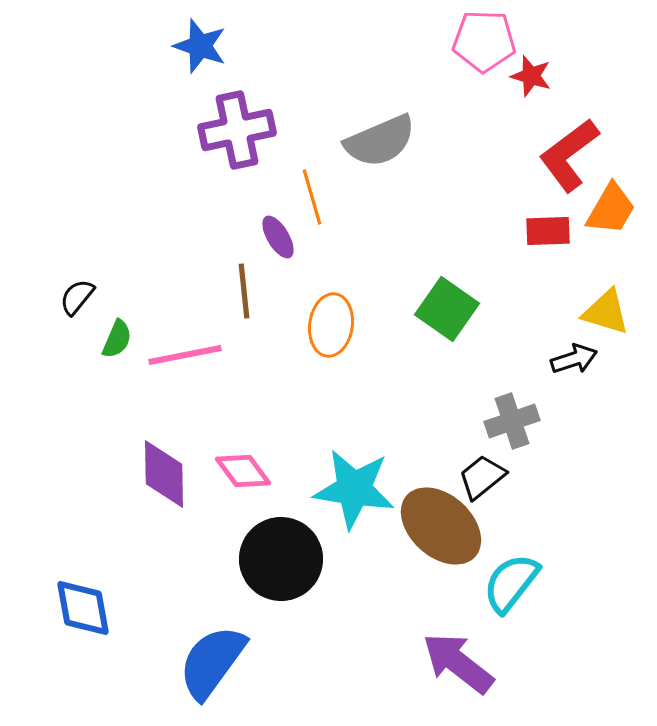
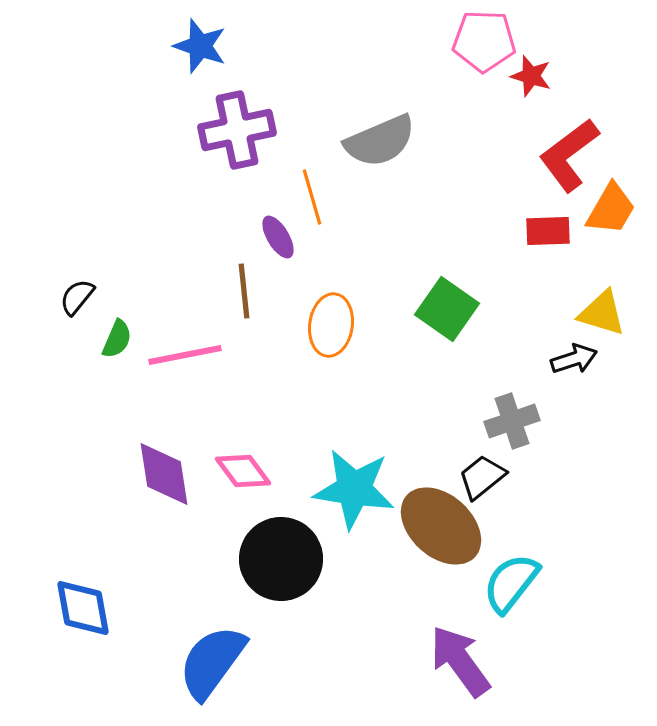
yellow triangle: moved 4 px left, 1 px down
purple diamond: rotated 8 degrees counterclockwise
purple arrow: moved 2 px right, 2 px up; rotated 16 degrees clockwise
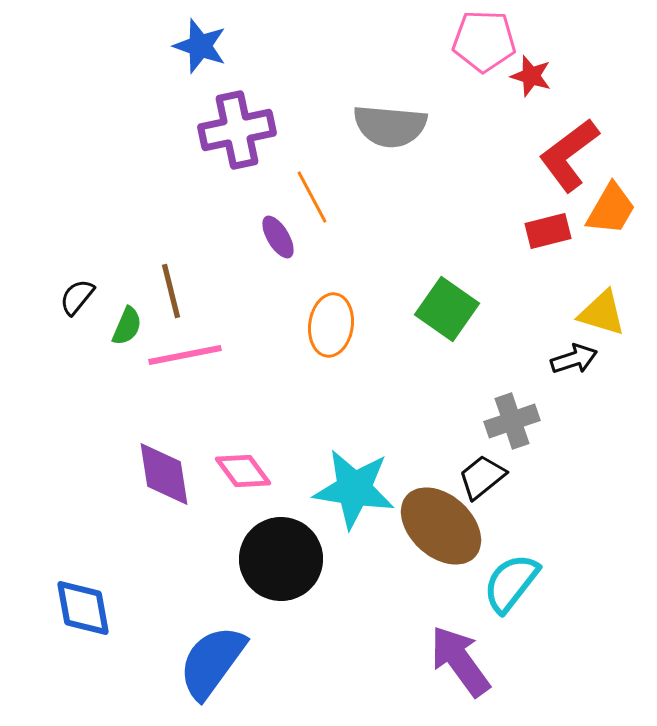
gray semicircle: moved 10 px right, 15 px up; rotated 28 degrees clockwise
orange line: rotated 12 degrees counterclockwise
red rectangle: rotated 12 degrees counterclockwise
brown line: moved 73 px left; rotated 8 degrees counterclockwise
green semicircle: moved 10 px right, 13 px up
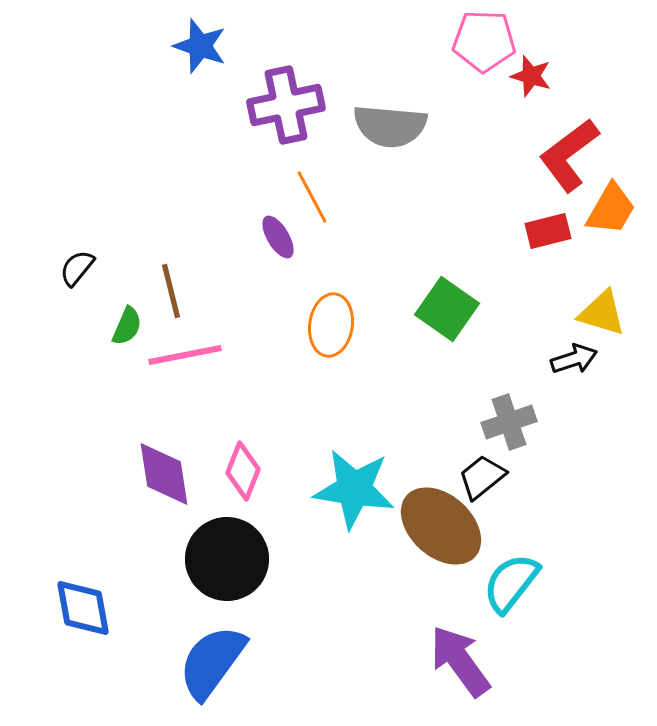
purple cross: moved 49 px right, 25 px up
black semicircle: moved 29 px up
gray cross: moved 3 px left, 1 px down
pink diamond: rotated 58 degrees clockwise
black circle: moved 54 px left
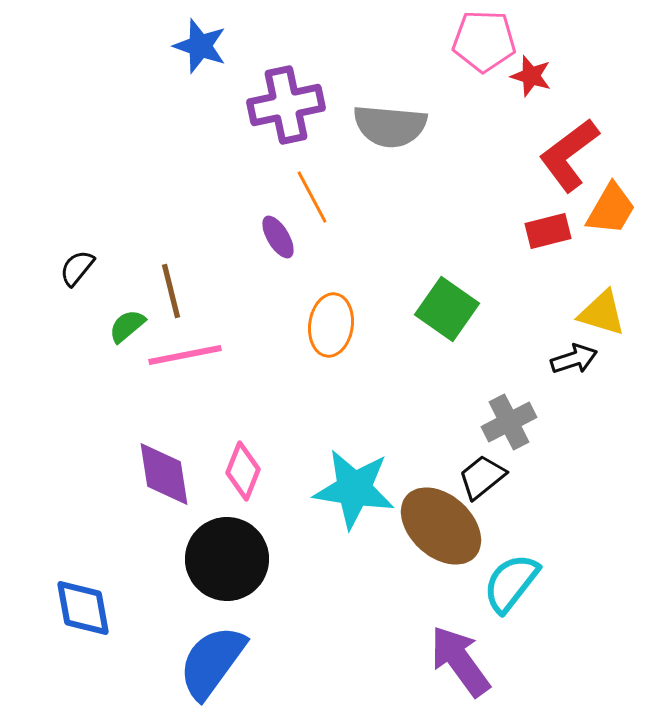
green semicircle: rotated 153 degrees counterclockwise
gray cross: rotated 8 degrees counterclockwise
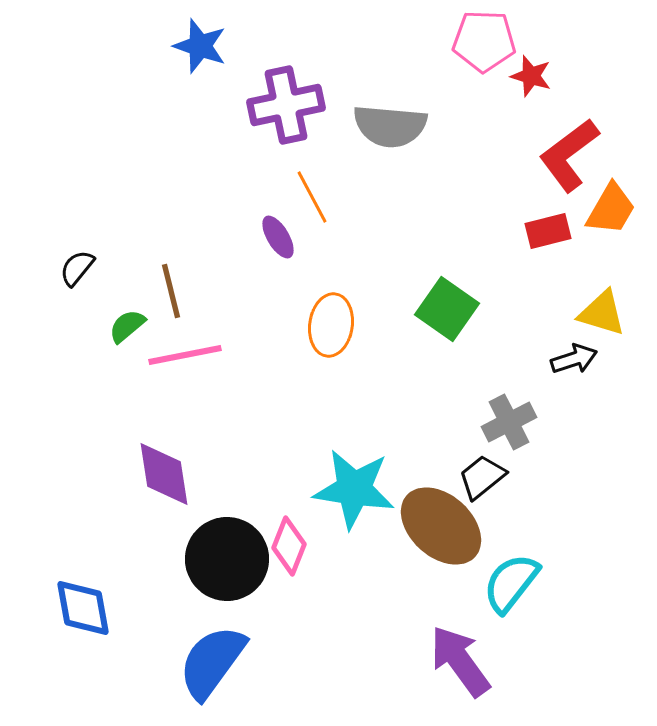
pink diamond: moved 46 px right, 75 px down
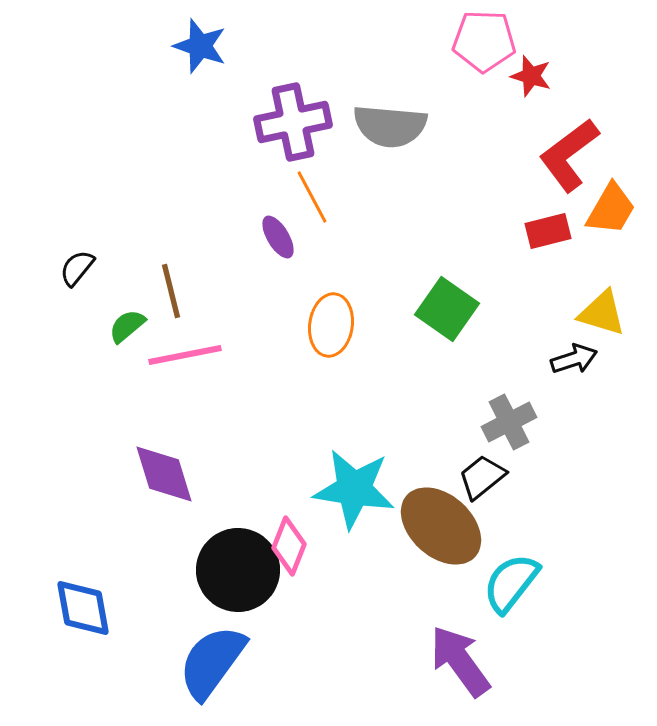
purple cross: moved 7 px right, 17 px down
purple diamond: rotated 8 degrees counterclockwise
black circle: moved 11 px right, 11 px down
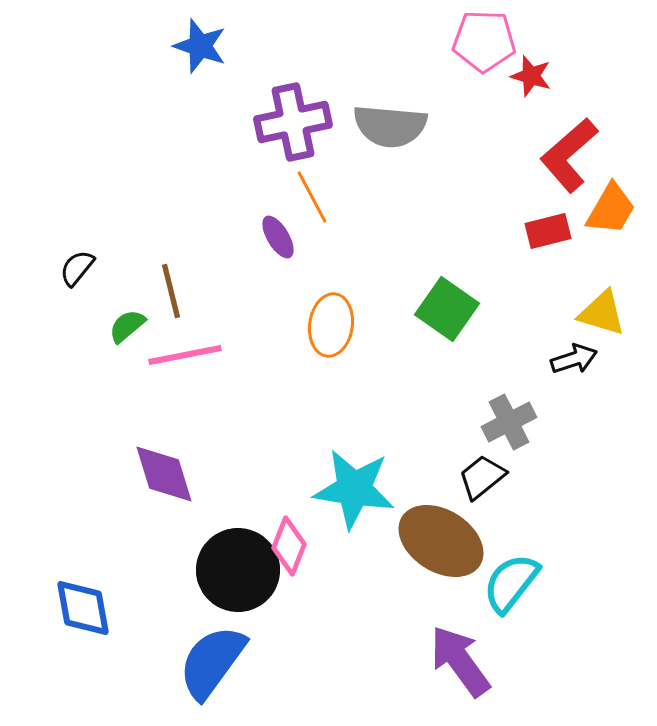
red L-shape: rotated 4 degrees counterclockwise
brown ellipse: moved 15 px down; rotated 10 degrees counterclockwise
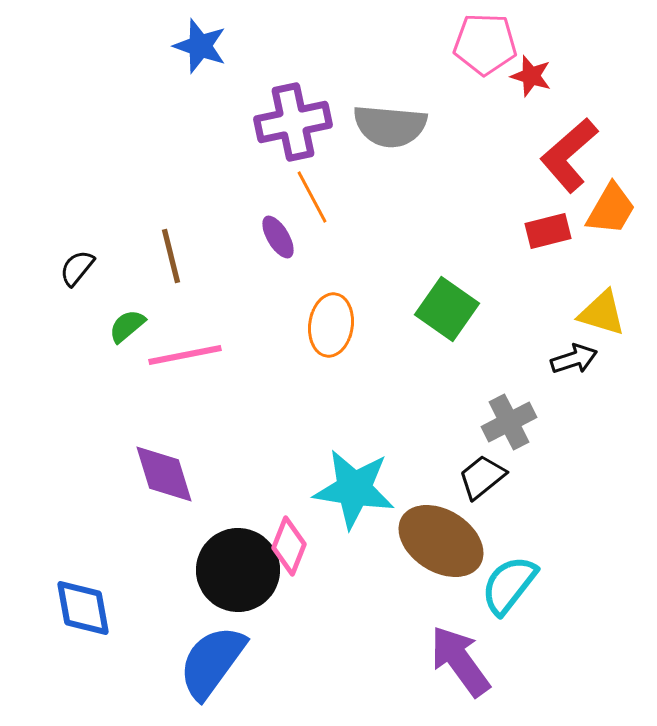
pink pentagon: moved 1 px right, 3 px down
brown line: moved 35 px up
cyan semicircle: moved 2 px left, 2 px down
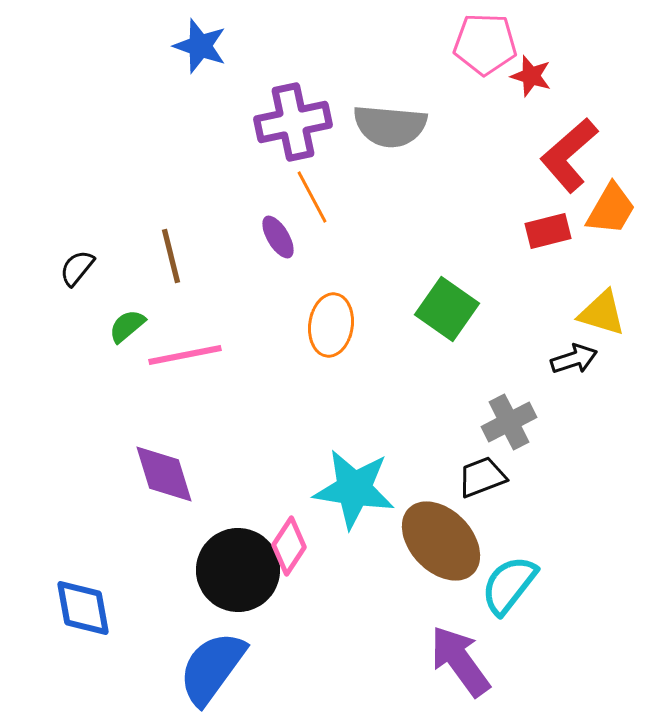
black trapezoid: rotated 18 degrees clockwise
brown ellipse: rotated 14 degrees clockwise
pink diamond: rotated 12 degrees clockwise
blue semicircle: moved 6 px down
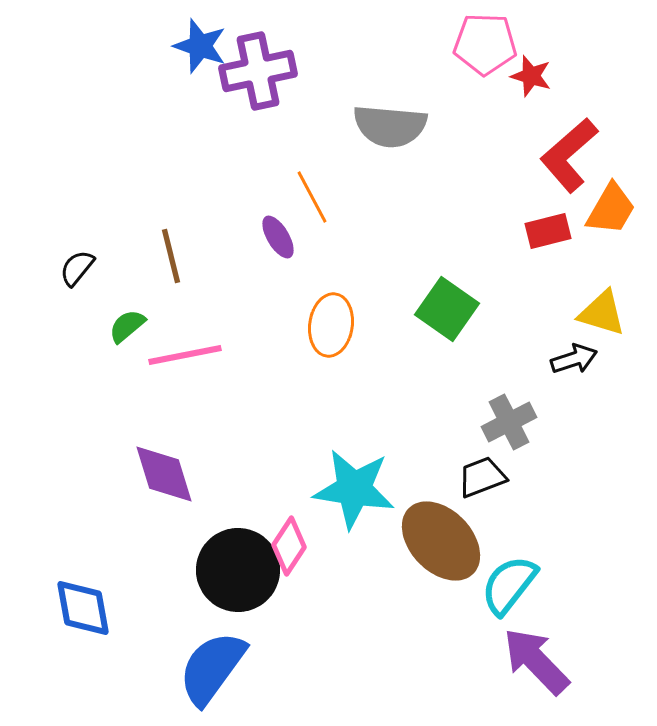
purple cross: moved 35 px left, 51 px up
purple arrow: moved 76 px right; rotated 8 degrees counterclockwise
